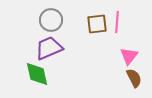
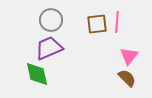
brown semicircle: moved 7 px left; rotated 18 degrees counterclockwise
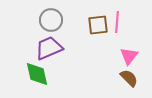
brown square: moved 1 px right, 1 px down
brown semicircle: moved 2 px right
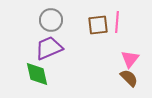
pink triangle: moved 1 px right, 3 px down
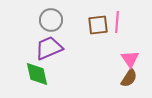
pink triangle: rotated 12 degrees counterclockwise
brown semicircle: rotated 78 degrees clockwise
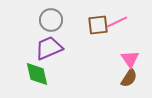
pink line: rotated 60 degrees clockwise
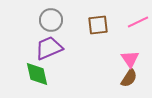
pink line: moved 21 px right
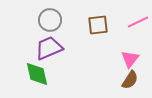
gray circle: moved 1 px left
pink triangle: rotated 12 degrees clockwise
brown semicircle: moved 1 px right, 2 px down
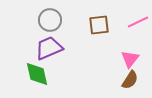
brown square: moved 1 px right
